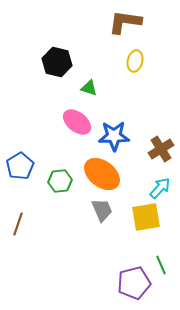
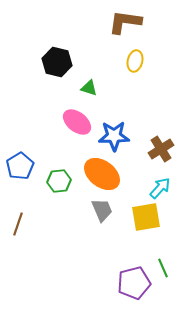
green hexagon: moved 1 px left
green line: moved 2 px right, 3 px down
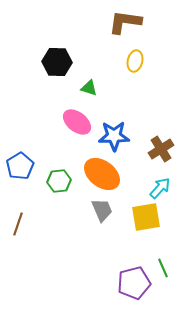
black hexagon: rotated 12 degrees counterclockwise
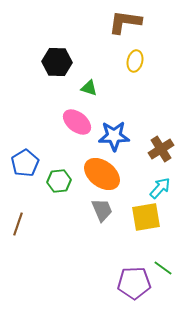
blue pentagon: moved 5 px right, 3 px up
green line: rotated 30 degrees counterclockwise
purple pentagon: rotated 12 degrees clockwise
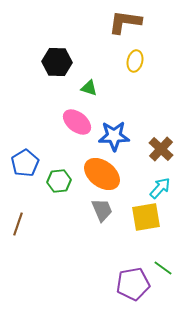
brown cross: rotated 15 degrees counterclockwise
purple pentagon: moved 1 px left, 1 px down; rotated 8 degrees counterclockwise
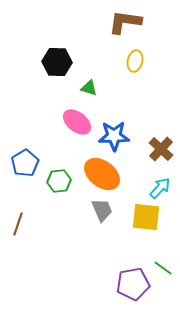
yellow square: rotated 16 degrees clockwise
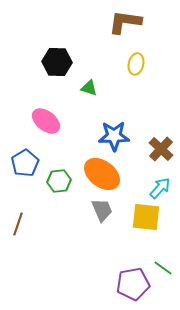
yellow ellipse: moved 1 px right, 3 px down
pink ellipse: moved 31 px left, 1 px up
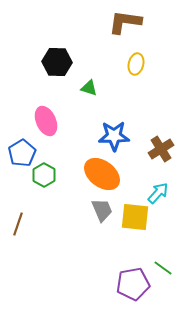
pink ellipse: rotated 28 degrees clockwise
brown cross: rotated 15 degrees clockwise
blue pentagon: moved 3 px left, 10 px up
green hexagon: moved 15 px left, 6 px up; rotated 25 degrees counterclockwise
cyan arrow: moved 2 px left, 5 px down
yellow square: moved 11 px left
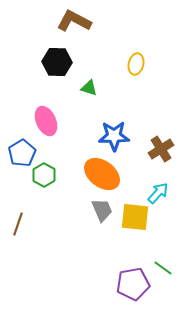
brown L-shape: moved 51 px left, 1 px up; rotated 20 degrees clockwise
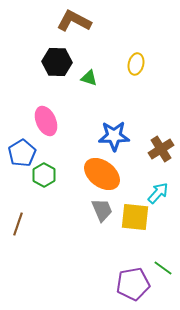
green triangle: moved 10 px up
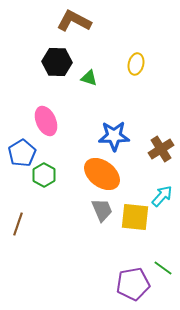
cyan arrow: moved 4 px right, 3 px down
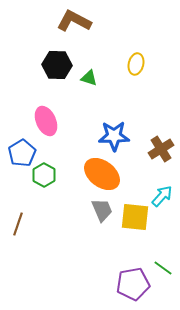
black hexagon: moved 3 px down
